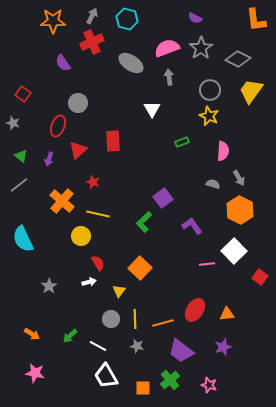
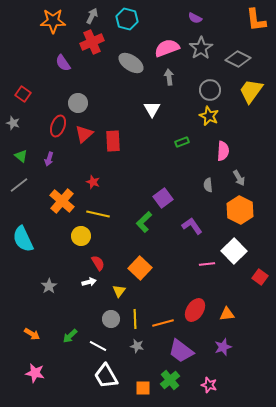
red triangle at (78, 150): moved 6 px right, 16 px up
gray semicircle at (213, 184): moved 5 px left, 1 px down; rotated 112 degrees counterclockwise
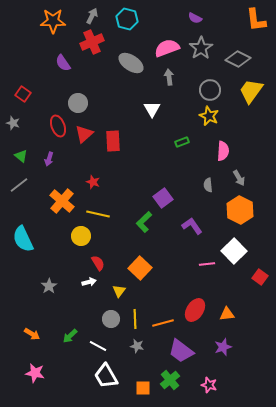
red ellipse at (58, 126): rotated 40 degrees counterclockwise
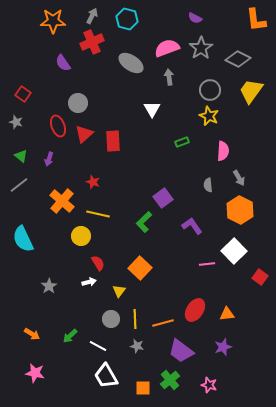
gray star at (13, 123): moved 3 px right, 1 px up
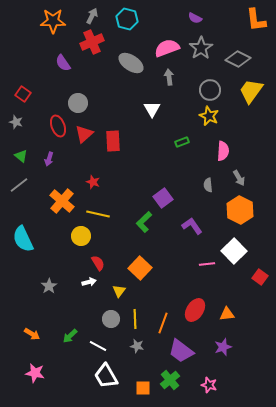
orange line at (163, 323): rotated 55 degrees counterclockwise
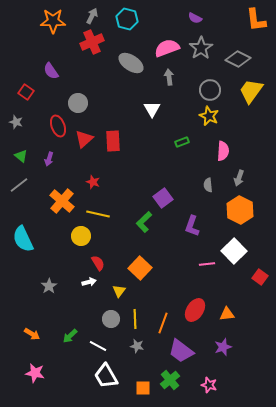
purple semicircle at (63, 63): moved 12 px left, 8 px down
red square at (23, 94): moved 3 px right, 2 px up
red triangle at (84, 134): moved 5 px down
gray arrow at (239, 178): rotated 49 degrees clockwise
purple L-shape at (192, 226): rotated 125 degrees counterclockwise
